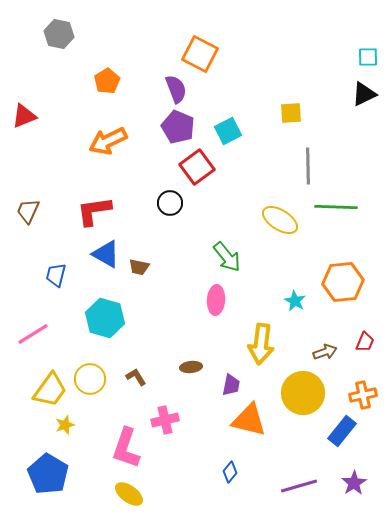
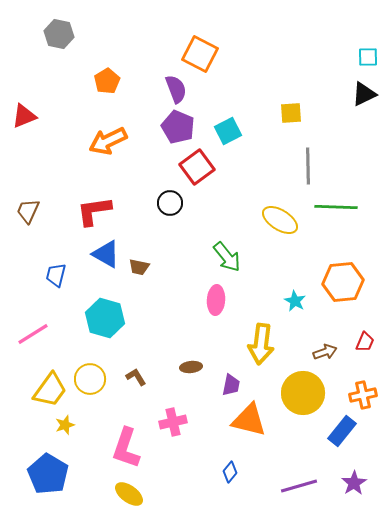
pink cross at (165, 420): moved 8 px right, 2 px down
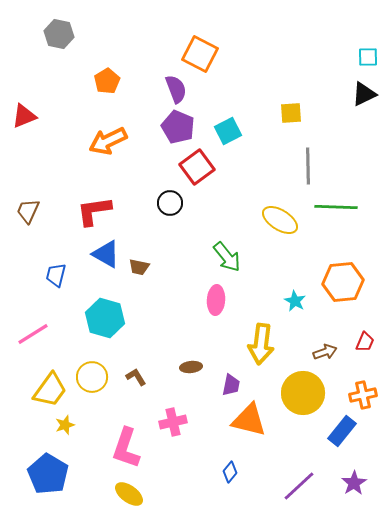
yellow circle at (90, 379): moved 2 px right, 2 px up
purple line at (299, 486): rotated 27 degrees counterclockwise
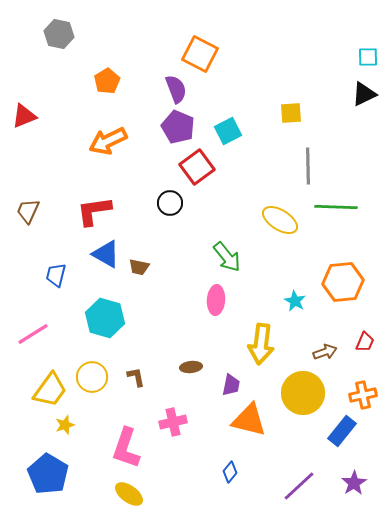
brown L-shape at (136, 377): rotated 20 degrees clockwise
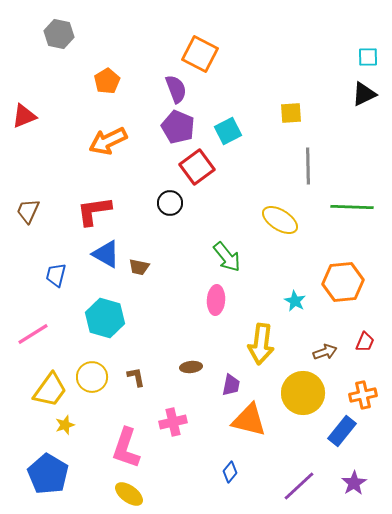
green line at (336, 207): moved 16 px right
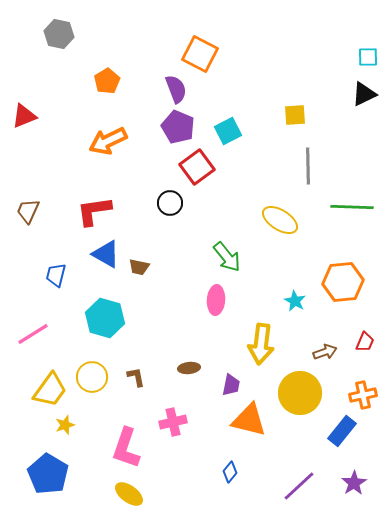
yellow square at (291, 113): moved 4 px right, 2 px down
brown ellipse at (191, 367): moved 2 px left, 1 px down
yellow circle at (303, 393): moved 3 px left
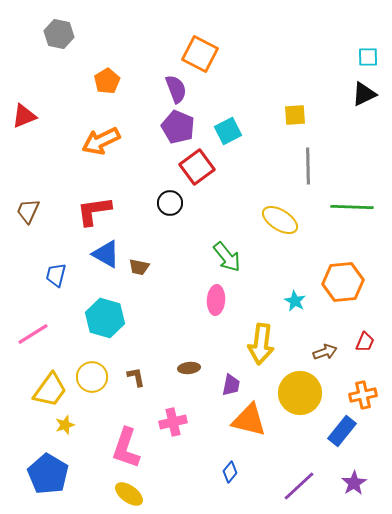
orange arrow at (108, 141): moved 7 px left
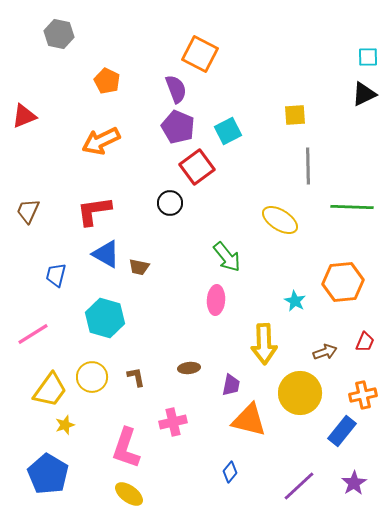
orange pentagon at (107, 81): rotated 15 degrees counterclockwise
yellow arrow at (261, 344): moved 3 px right; rotated 9 degrees counterclockwise
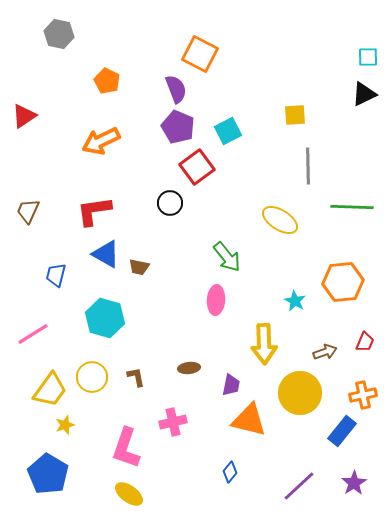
red triangle at (24, 116): rotated 12 degrees counterclockwise
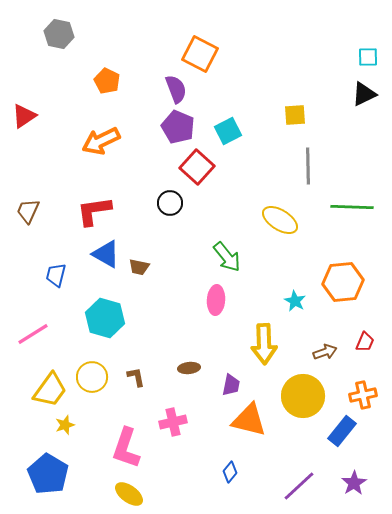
red square at (197, 167): rotated 12 degrees counterclockwise
yellow circle at (300, 393): moved 3 px right, 3 px down
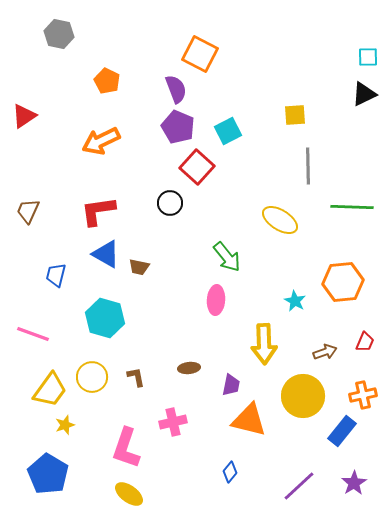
red L-shape at (94, 211): moved 4 px right
pink line at (33, 334): rotated 52 degrees clockwise
